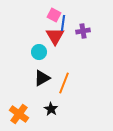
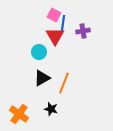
black star: rotated 16 degrees counterclockwise
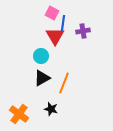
pink square: moved 2 px left, 2 px up
cyan circle: moved 2 px right, 4 px down
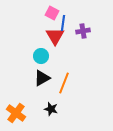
orange cross: moved 3 px left, 1 px up
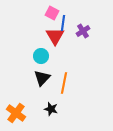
purple cross: rotated 24 degrees counterclockwise
black triangle: rotated 18 degrees counterclockwise
orange line: rotated 10 degrees counterclockwise
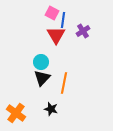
blue line: moved 3 px up
red triangle: moved 1 px right, 1 px up
cyan circle: moved 6 px down
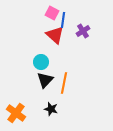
red triangle: moved 1 px left; rotated 18 degrees counterclockwise
black triangle: moved 3 px right, 2 px down
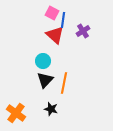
cyan circle: moved 2 px right, 1 px up
